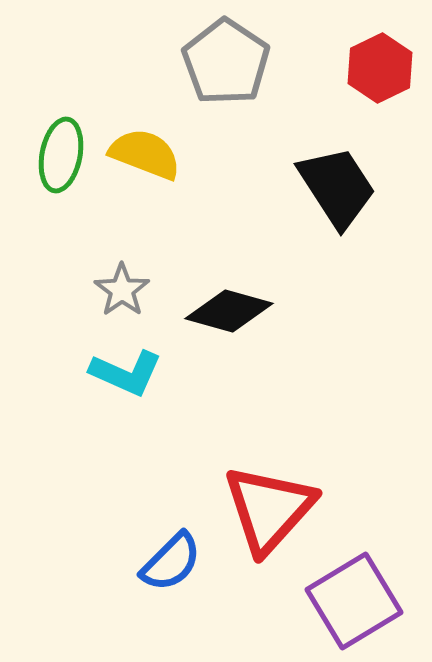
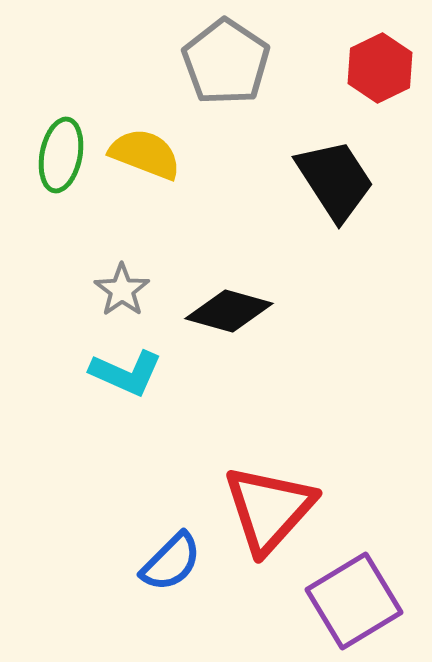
black trapezoid: moved 2 px left, 7 px up
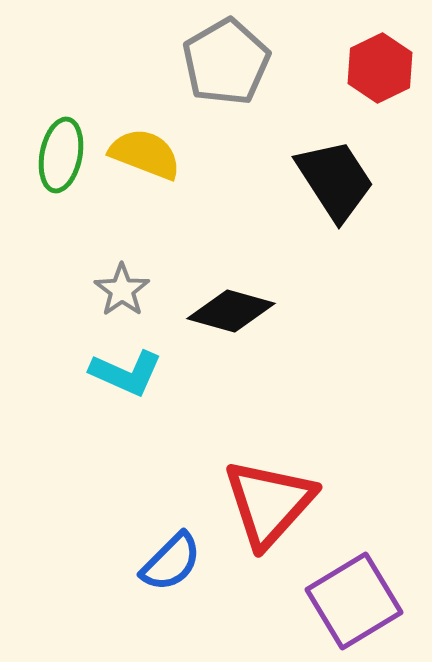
gray pentagon: rotated 8 degrees clockwise
black diamond: moved 2 px right
red triangle: moved 6 px up
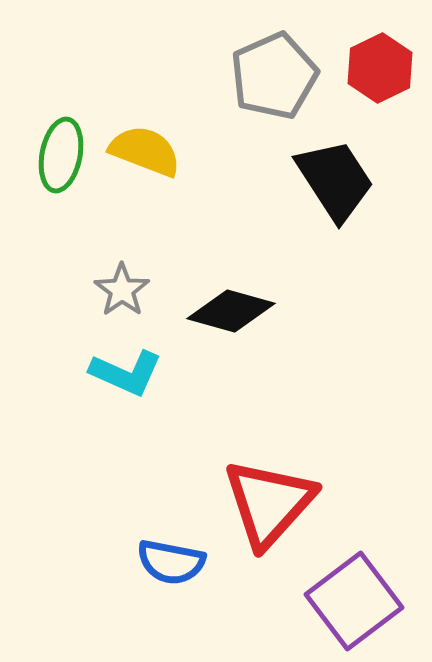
gray pentagon: moved 48 px right, 14 px down; rotated 6 degrees clockwise
yellow semicircle: moved 3 px up
blue semicircle: rotated 56 degrees clockwise
purple square: rotated 6 degrees counterclockwise
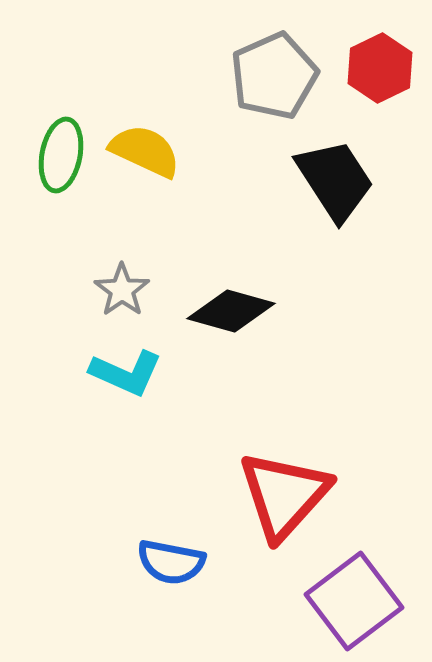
yellow semicircle: rotated 4 degrees clockwise
red triangle: moved 15 px right, 8 px up
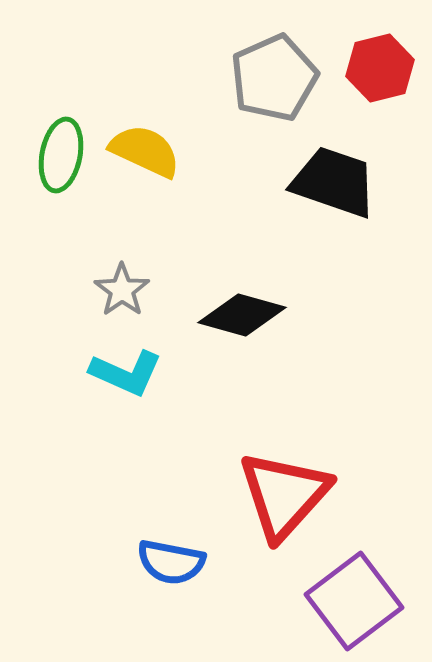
red hexagon: rotated 12 degrees clockwise
gray pentagon: moved 2 px down
black trapezoid: moved 1 px left, 2 px down; rotated 38 degrees counterclockwise
black diamond: moved 11 px right, 4 px down
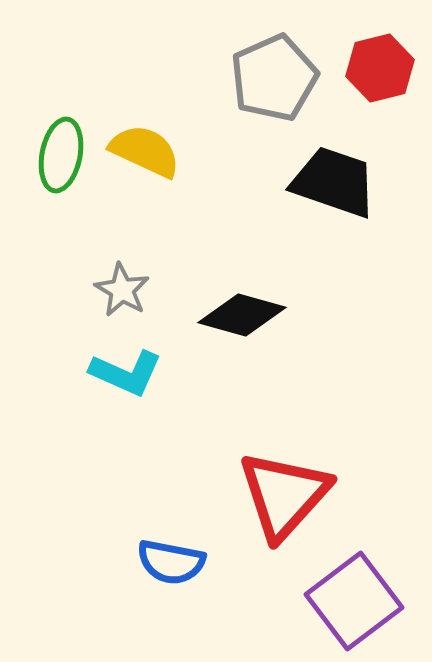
gray star: rotated 6 degrees counterclockwise
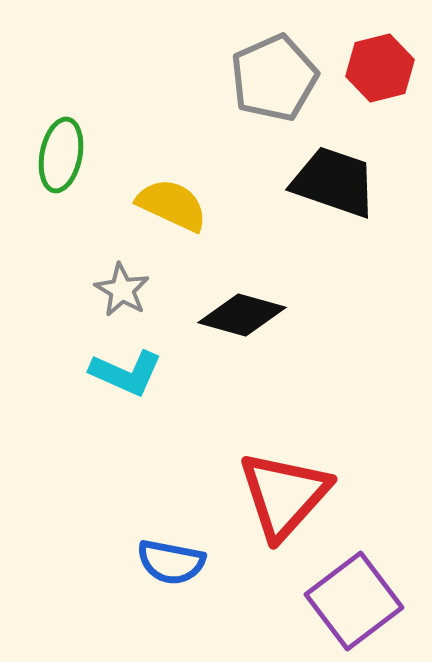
yellow semicircle: moved 27 px right, 54 px down
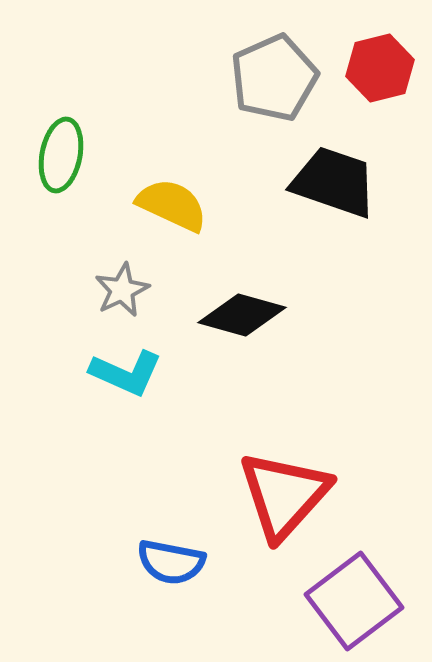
gray star: rotated 16 degrees clockwise
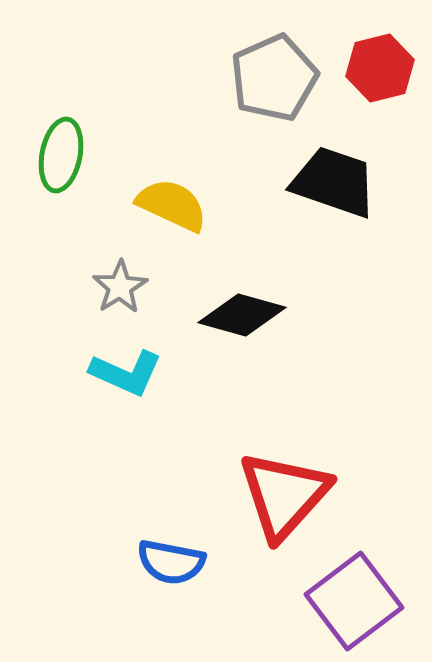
gray star: moved 2 px left, 3 px up; rotated 6 degrees counterclockwise
